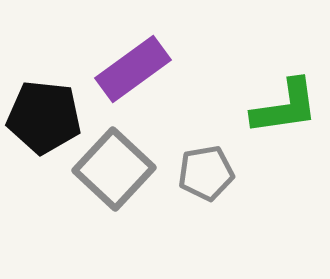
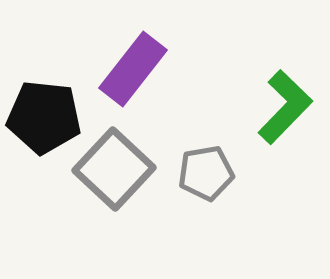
purple rectangle: rotated 16 degrees counterclockwise
green L-shape: rotated 38 degrees counterclockwise
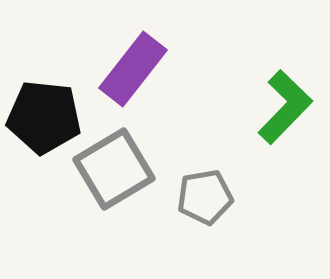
gray square: rotated 16 degrees clockwise
gray pentagon: moved 1 px left, 24 px down
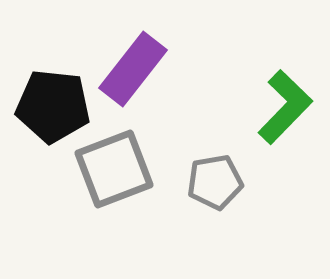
black pentagon: moved 9 px right, 11 px up
gray square: rotated 10 degrees clockwise
gray pentagon: moved 10 px right, 15 px up
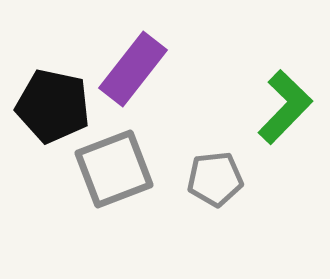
black pentagon: rotated 6 degrees clockwise
gray pentagon: moved 3 px up; rotated 4 degrees clockwise
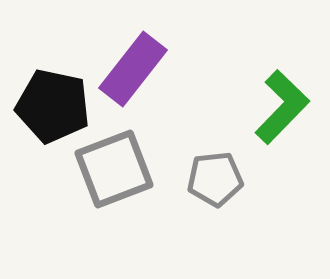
green L-shape: moved 3 px left
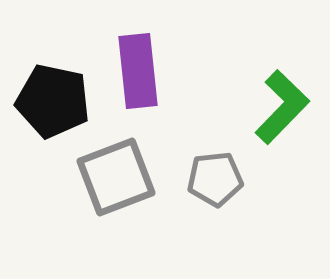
purple rectangle: moved 5 px right, 2 px down; rotated 44 degrees counterclockwise
black pentagon: moved 5 px up
gray square: moved 2 px right, 8 px down
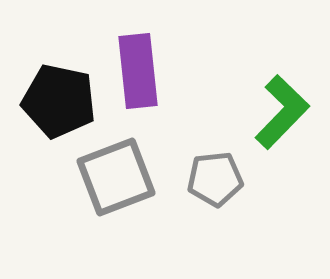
black pentagon: moved 6 px right
green L-shape: moved 5 px down
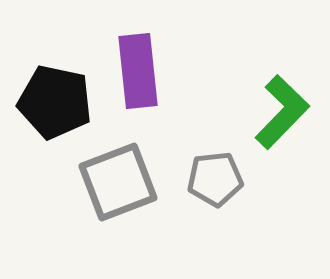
black pentagon: moved 4 px left, 1 px down
gray square: moved 2 px right, 5 px down
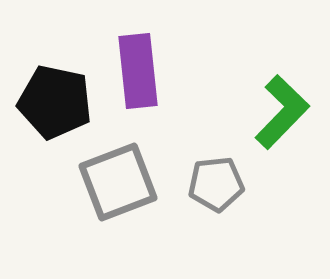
gray pentagon: moved 1 px right, 5 px down
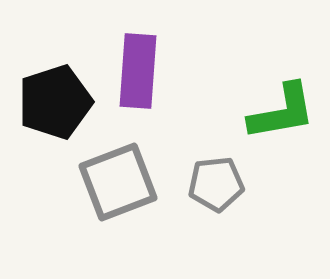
purple rectangle: rotated 10 degrees clockwise
black pentagon: rotated 30 degrees counterclockwise
green L-shape: rotated 36 degrees clockwise
